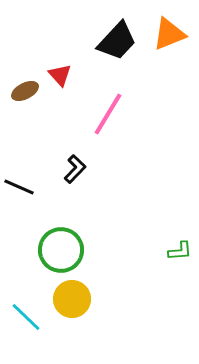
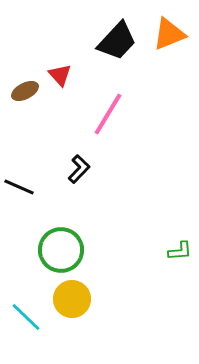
black L-shape: moved 4 px right
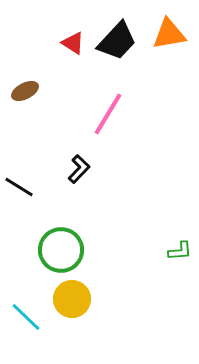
orange triangle: rotated 12 degrees clockwise
red triangle: moved 13 px right, 32 px up; rotated 15 degrees counterclockwise
black line: rotated 8 degrees clockwise
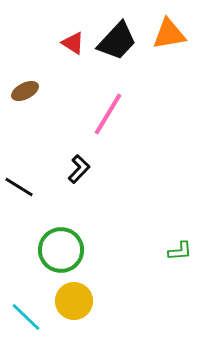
yellow circle: moved 2 px right, 2 px down
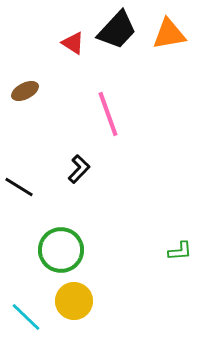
black trapezoid: moved 11 px up
pink line: rotated 51 degrees counterclockwise
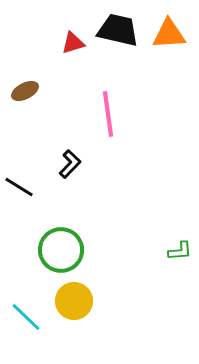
black trapezoid: moved 1 px right; rotated 120 degrees counterclockwise
orange triangle: rotated 6 degrees clockwise
red triangle: rotated 50 degrees counterclockwise
pink line: rotated 12 degrees clockwise
black L-shape: moved 9 px left, 5 px up
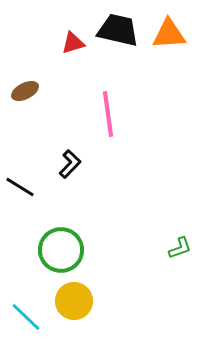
black line: moved 1 px right
green L-shape: moved 3 px up; rotated 15 degrees counterclockwise
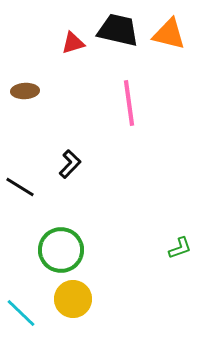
orange triangle: rotated 18 degrees clockwise
brown ellipse: rotated 24 degrees clockwise
pink line: moved 21 px right, 11 px up
yellow circle: moved 1 px left, 2 px up
cyan line: moved 5 px left, 4 px up
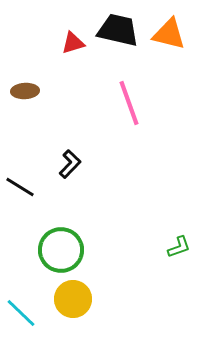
pink line: rotated 12 degrees counterclockwise
green L-shape: moved 1 px left, 1 px up
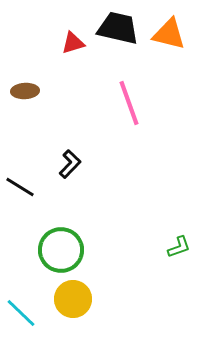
black trapezoid: moved 2 px up
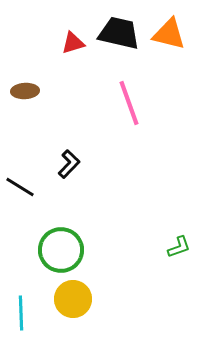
black trapezoid: moved 1 px right, 5 px down
black L-shape: moved 1 px left
cyan line: rotated 44 degrees clockwise
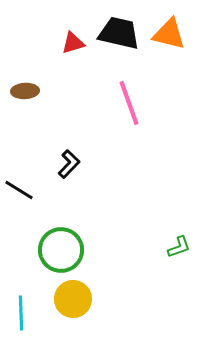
black line: moved 1 px left, 3 px down
